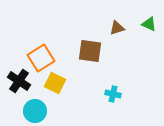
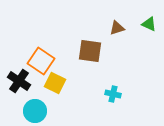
orange square: moved 3 px down; rotated 24 degrees counterclockwise
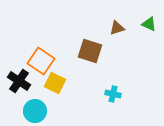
brown square: rotated 10 degrees clockwise
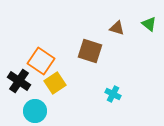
green triangle: rotated 14 degrees clockwise
brown triangle: rotated 35 degrees clockwise
yellow square: rotated 30 degrees clockwise
cyan cross: rotated 14 degrees clockwise
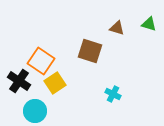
green triangle: rotated 21 degrees counterclockwise
